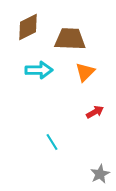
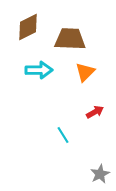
cyan line: moved 11 px right, 7 px up
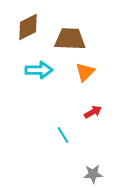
red arrow: moved 2 px left
gray star: moved 7 px left; rotated 24 degrees clockwise
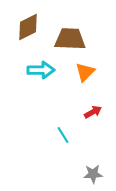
cyan arrow: moved 2 px right
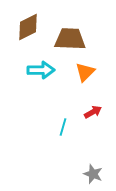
cyan line: moved 8 px up; rotated 48 degrees clockwise
gray star: rotated 24 degrees clockwise
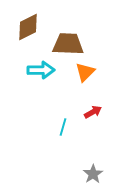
brown trapezoid: moved 2 px left, 5 px down
gray star: rotated 18 degrees clockwise
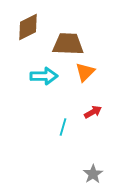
cyan arrow: moved 3 px right, 6 px down
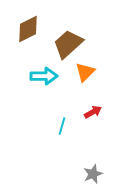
brown diamond: moved 2 px down
brown trapezoid: rotated 44 degrees counterclockwise
cyan line: moved 1 px left, 1 px up
gray star: rotated 12 degrees clockwise
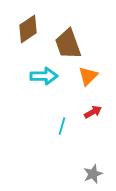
brown diamond: rotated 8 degrees counterclockwise
brown trapezoid: rotated 68 degrees counterclockwise
orange triangle: moved 3 px right, 4 px down
